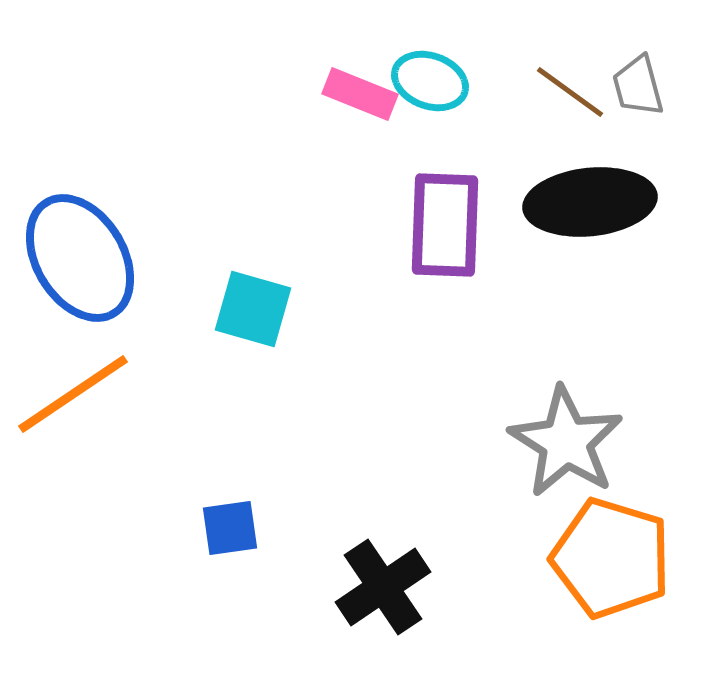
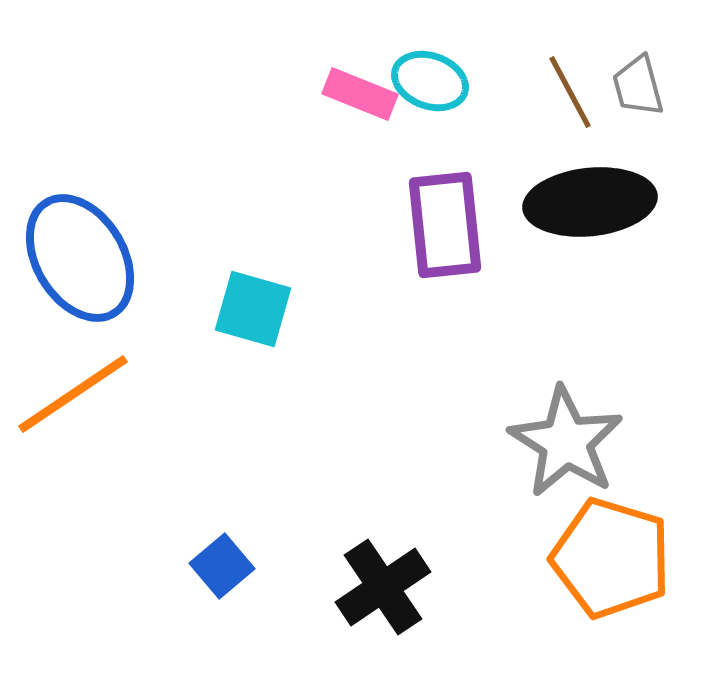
brown line: rotated 26 degrees clockwise
purple rectangle: rotated 8 degrees counterclockwise
blue square: moved 8 px left, 38 px down; rotated 32 degrees counterclockwise
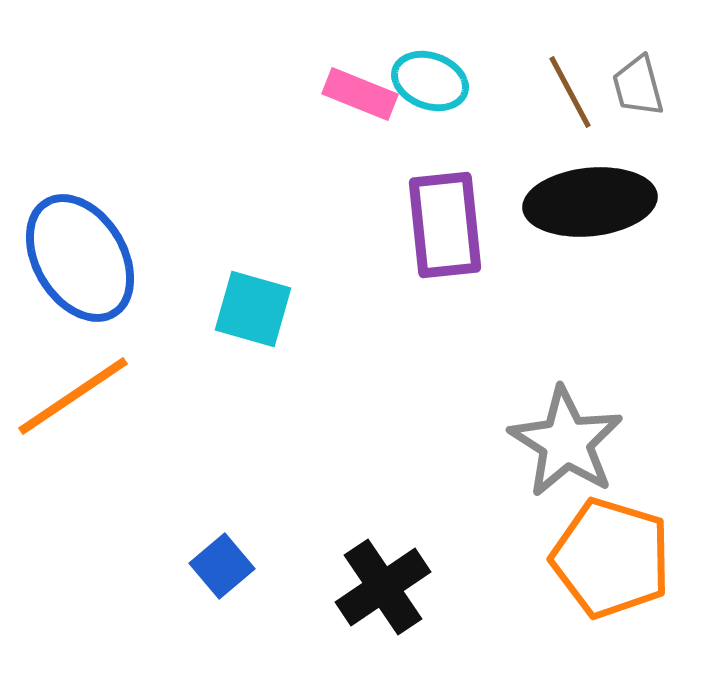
orange line: moved 2 px down
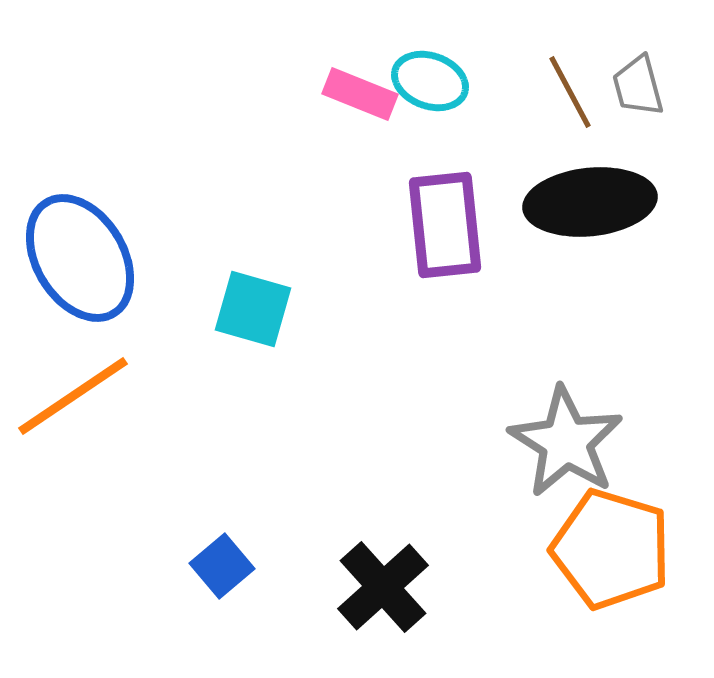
orange pentagon: moved 9 px up
black cross: rotated 8 degrees counterclockwise
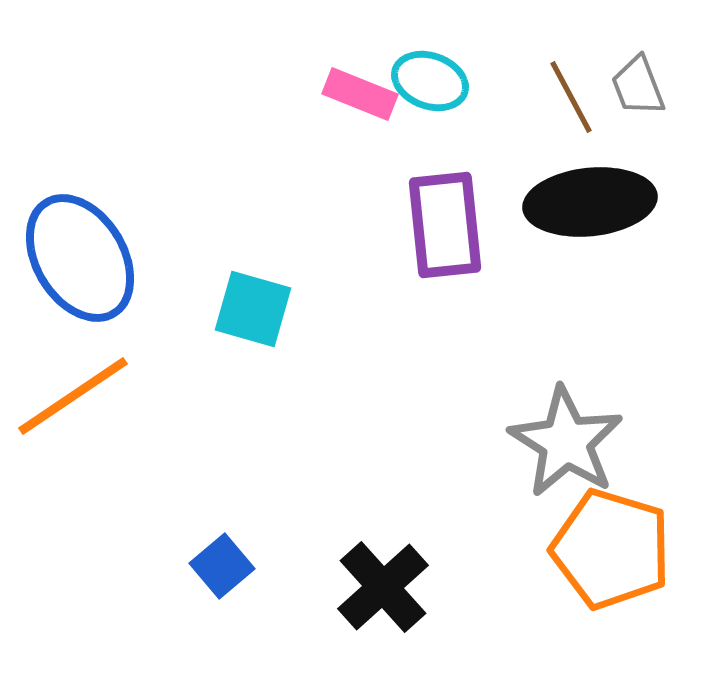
gray trapezoid: rotated 6 degrees counterclockwise
brown line: moved 1 px right, 5 px down
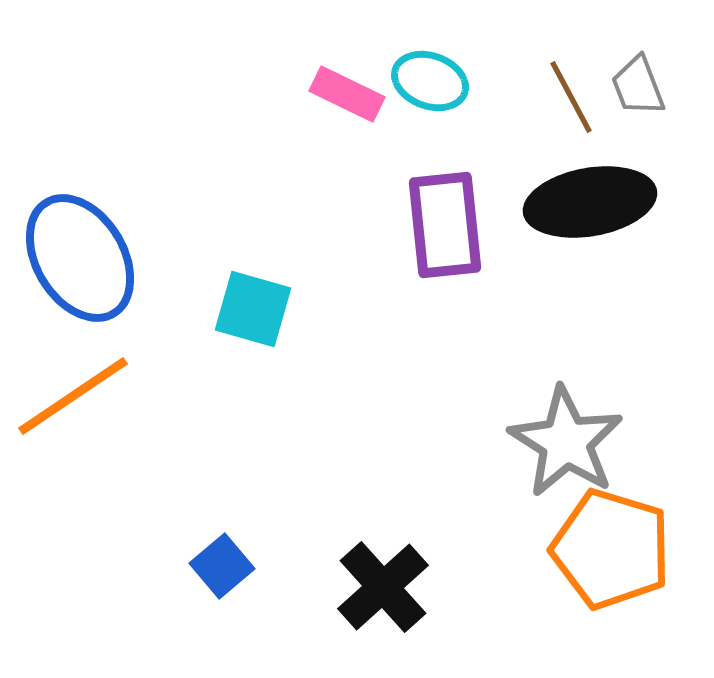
pink rectangle: moved 13 px left; rotated 4 degrees clockwise
black ellipse: rotated 4 degrees counterclockwise
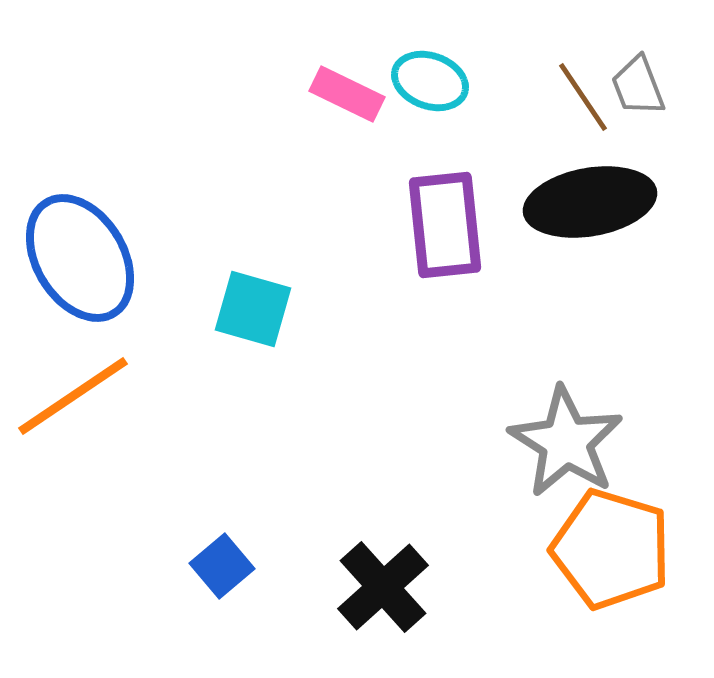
brown line: moved 12 px right; rotated 6 degrees counterclockwise
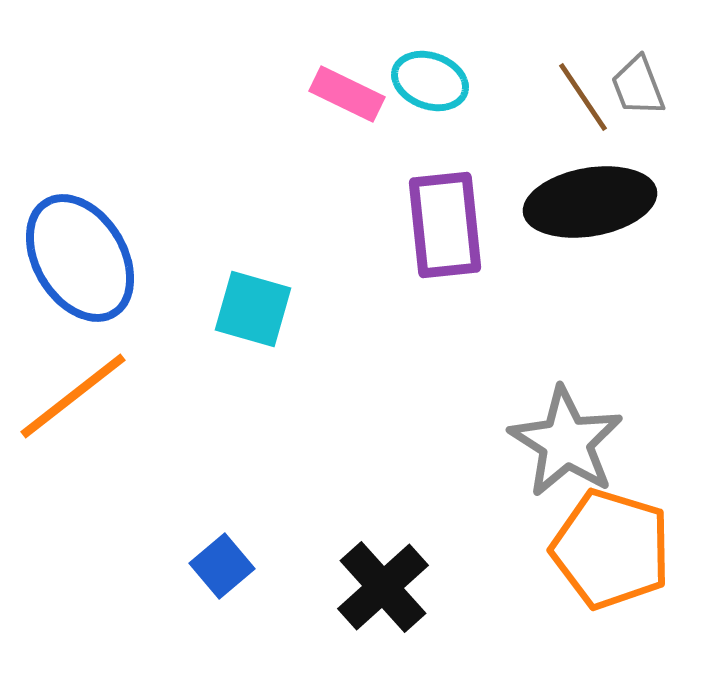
orange line: rotated 4 degrees counterclockwise
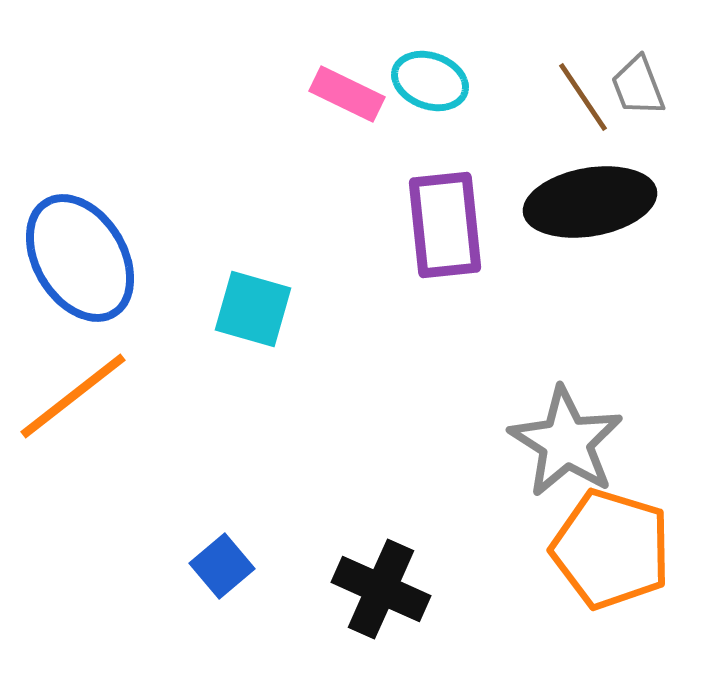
black cross: moved 2 px left, 2 px down; rotated 24 degrees counterclockwise
